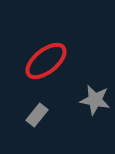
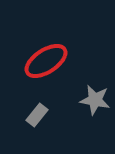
red ellipse: rotated 6 degrees clockwise
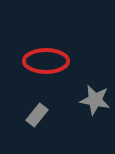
red ellipse: rotated 33 degrees clockwise
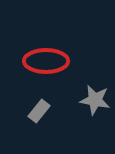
gray rectangle: moved 2 px right, 4 px up
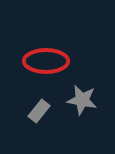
gray star: moved 13 px left
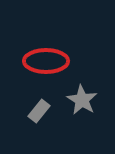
gray star: rotated 20 degrees clockwise
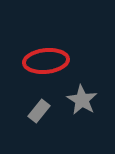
red ellipse: rotated 6 degrees counterclockwise
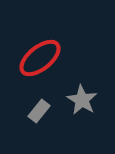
red ellipse: moved 6 px left, 3 px up; rotated 33 degrees counterclockwise
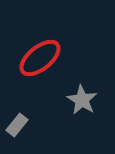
gray rectangle: moved 22 px left, 14 px down
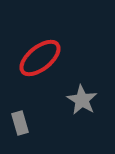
gray rectangle: moved 3 px right, 2 px up; rotated 55 degrees counterclockwise
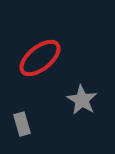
gray rectangle: moved 2 px right, 1 px down
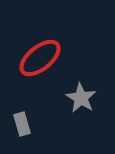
gray star: moved 1 px left, 2 px up
